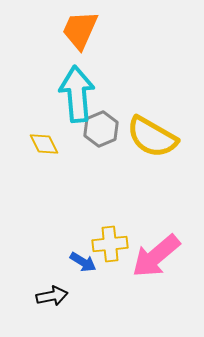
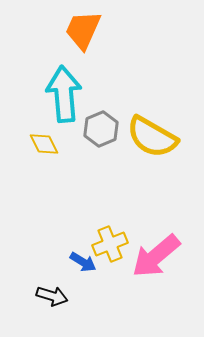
orange trapezoid: moved 3 px right
cyan arrow: moved 13 px left
yellow cross: rotated 16 degrees counterclockwise
black arrow: rotated 28 degrees clockwise
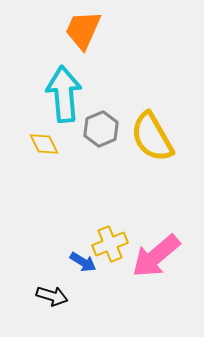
yellow semicircle: rotated 30 degrees clockwise
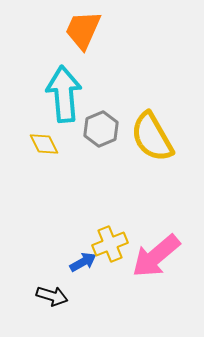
blue arrow: rotated 60 degrees counterclockwise
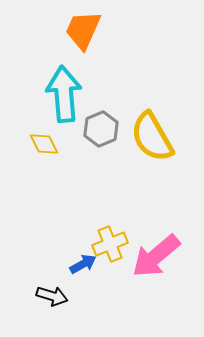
blue arrow: moved 2 px down
